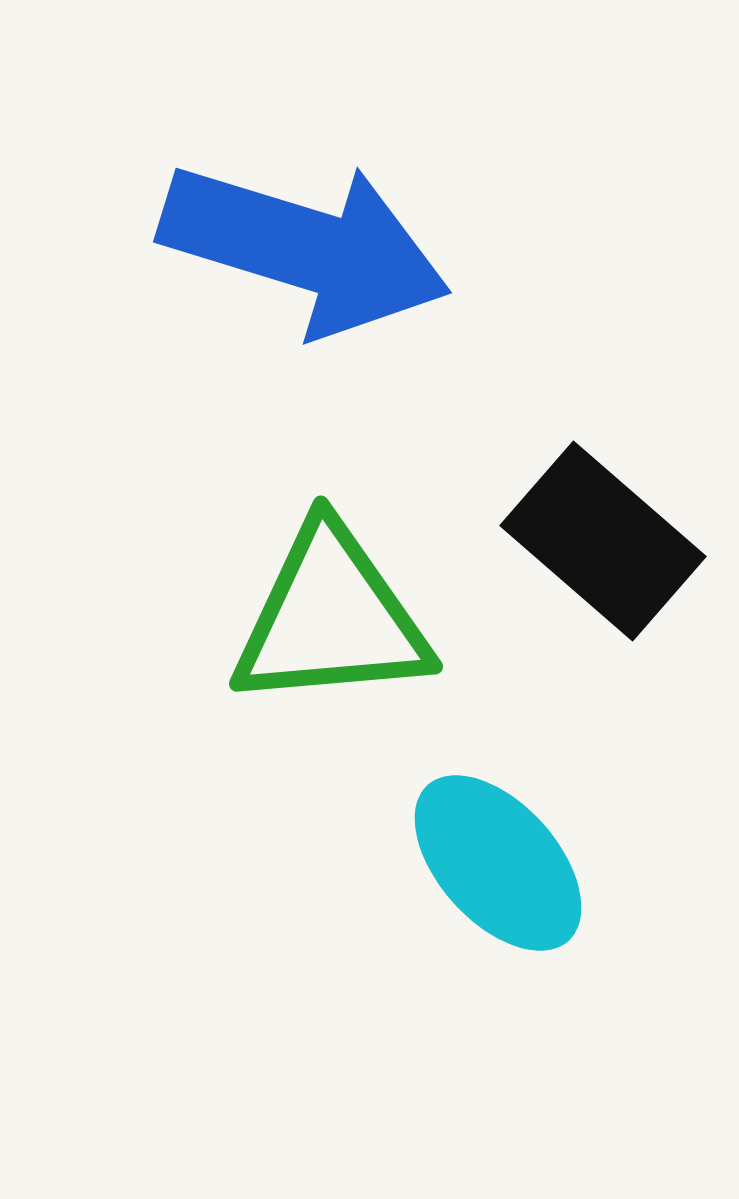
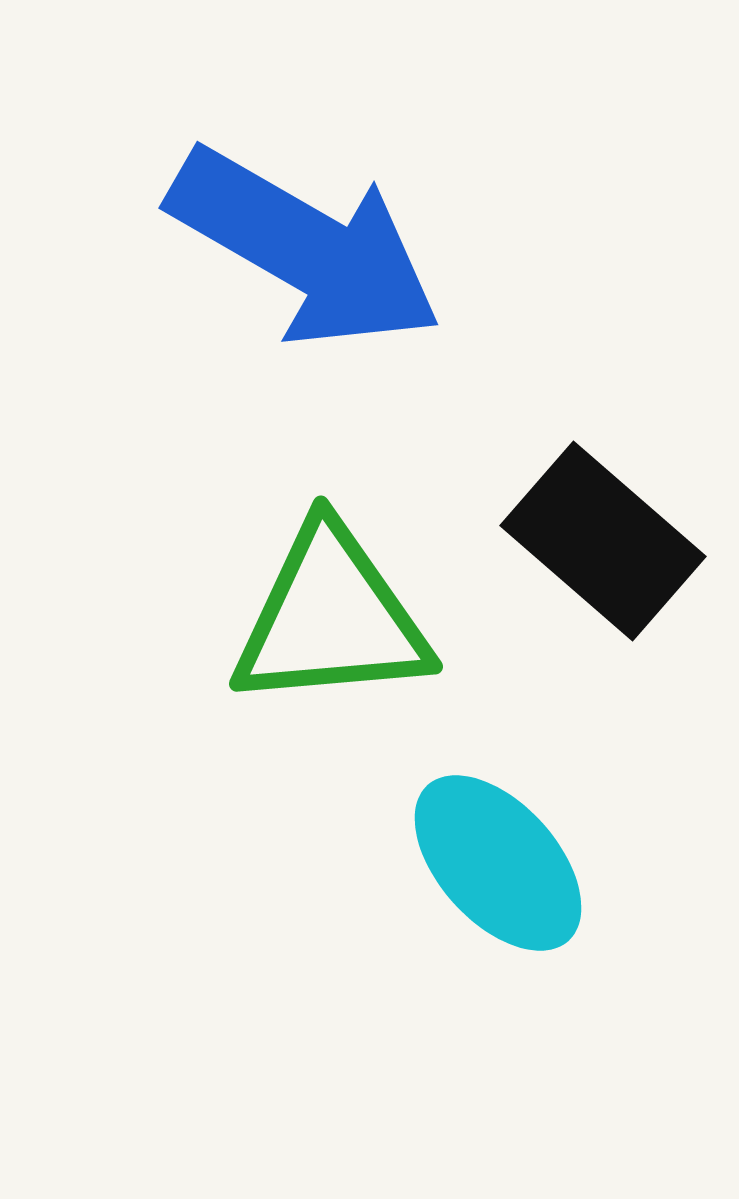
blue arrow: rotated 13 degrees clockwise
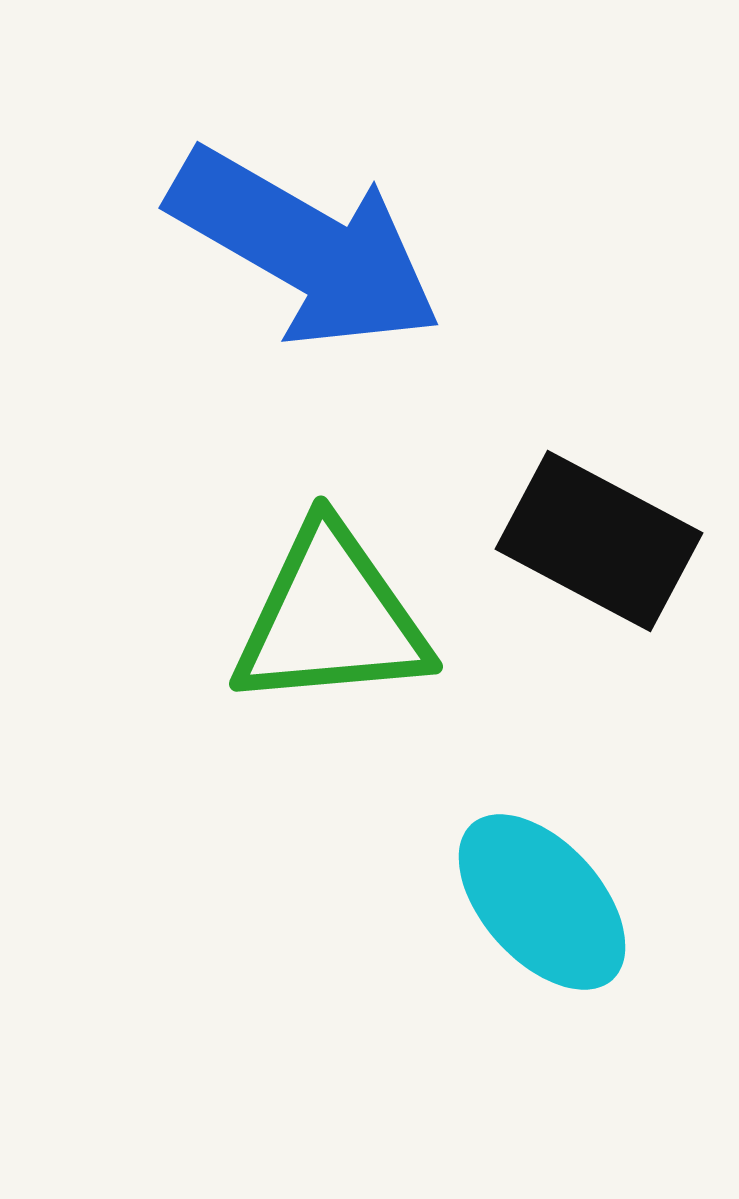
black rectangle: moved 4 px left; rotated 13 degrees counterclockwise
cyan ellipse: moved 44 px right, 39 px down
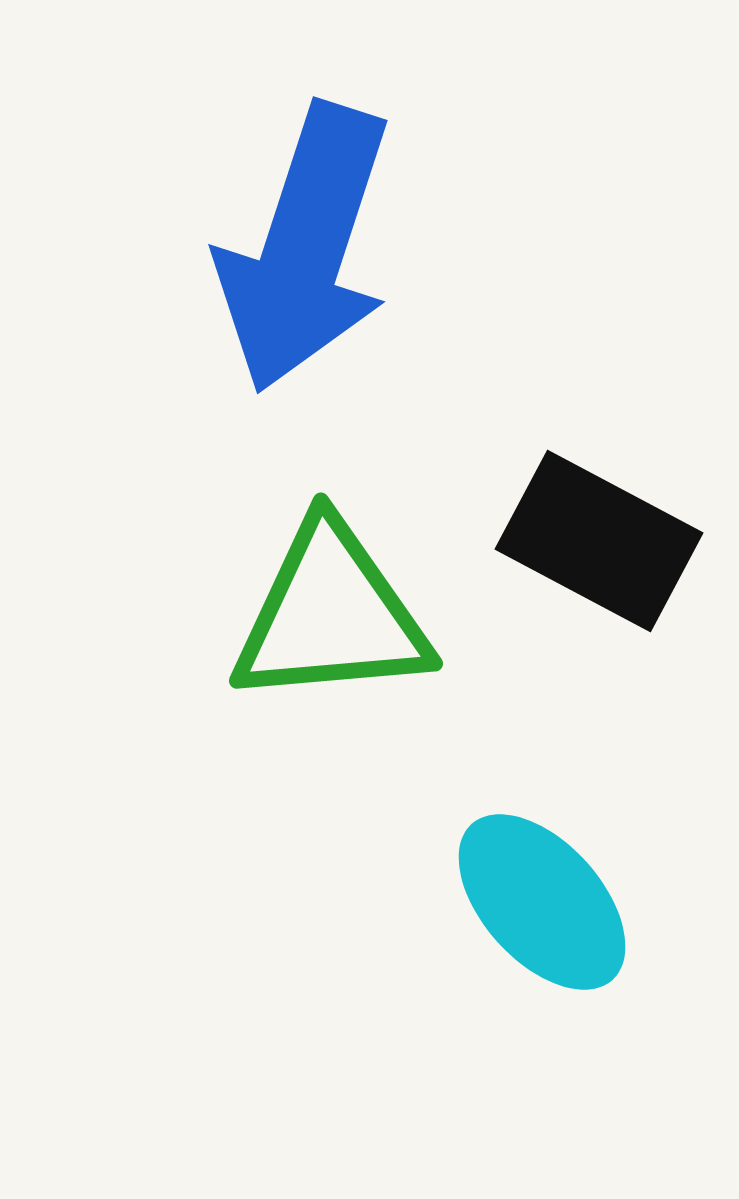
blue arrow: rotated 78 degrees clockwise
green triangle: moved 3 px up
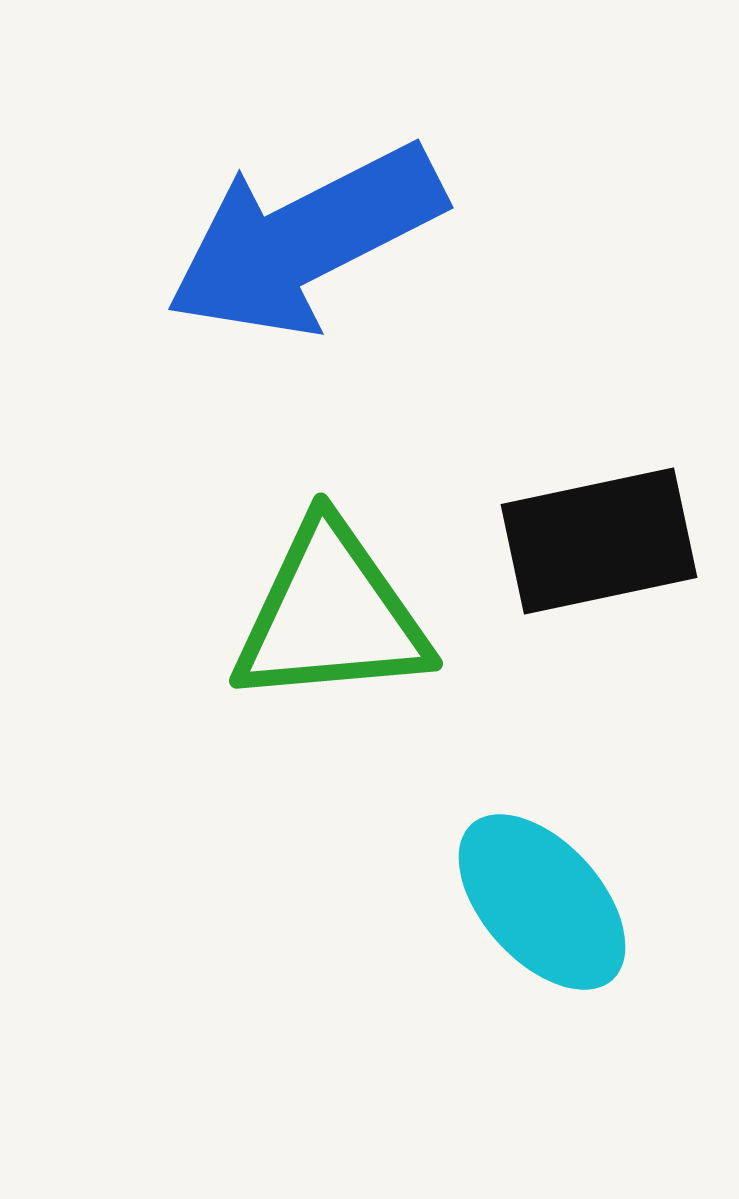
blue arrow: moved 8 px up; rotated 45 degrees clockwise
black rectangle: rotated 40 degrees counterclockwise
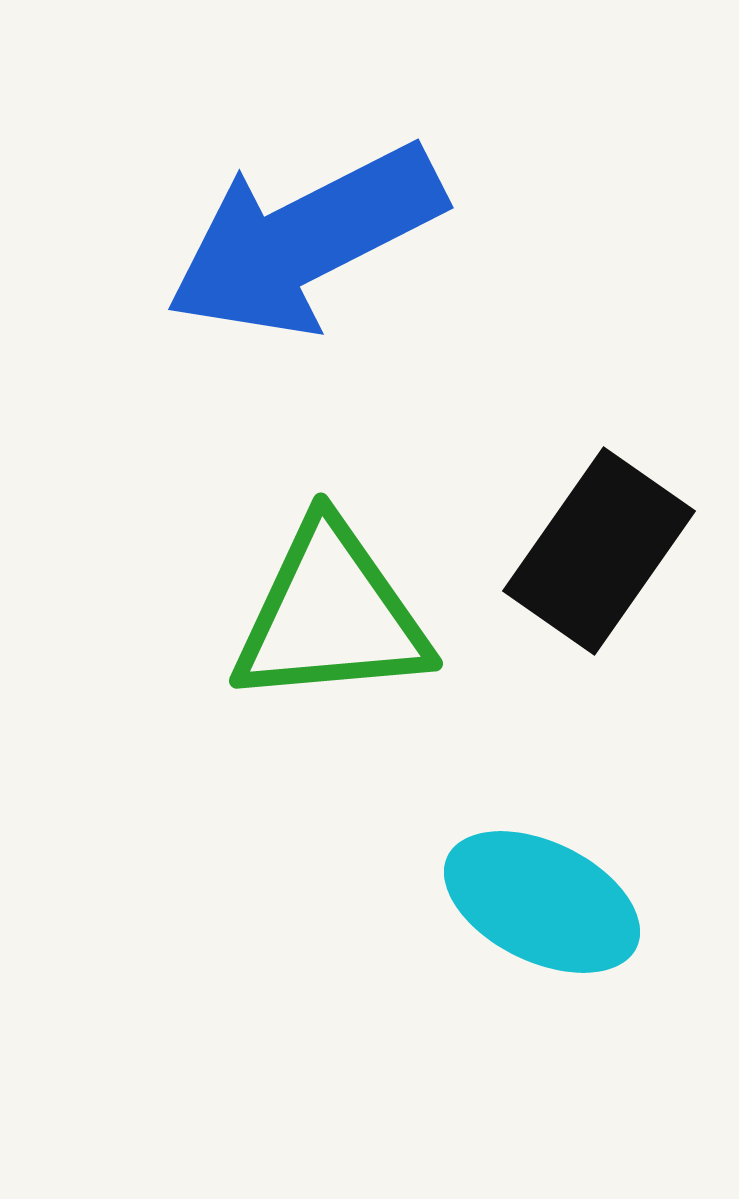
black rectangle: moved 10 px down; rotated 43 degrees counterclockwise
cyan ellipse: rotated 22 degrees counterclockwise
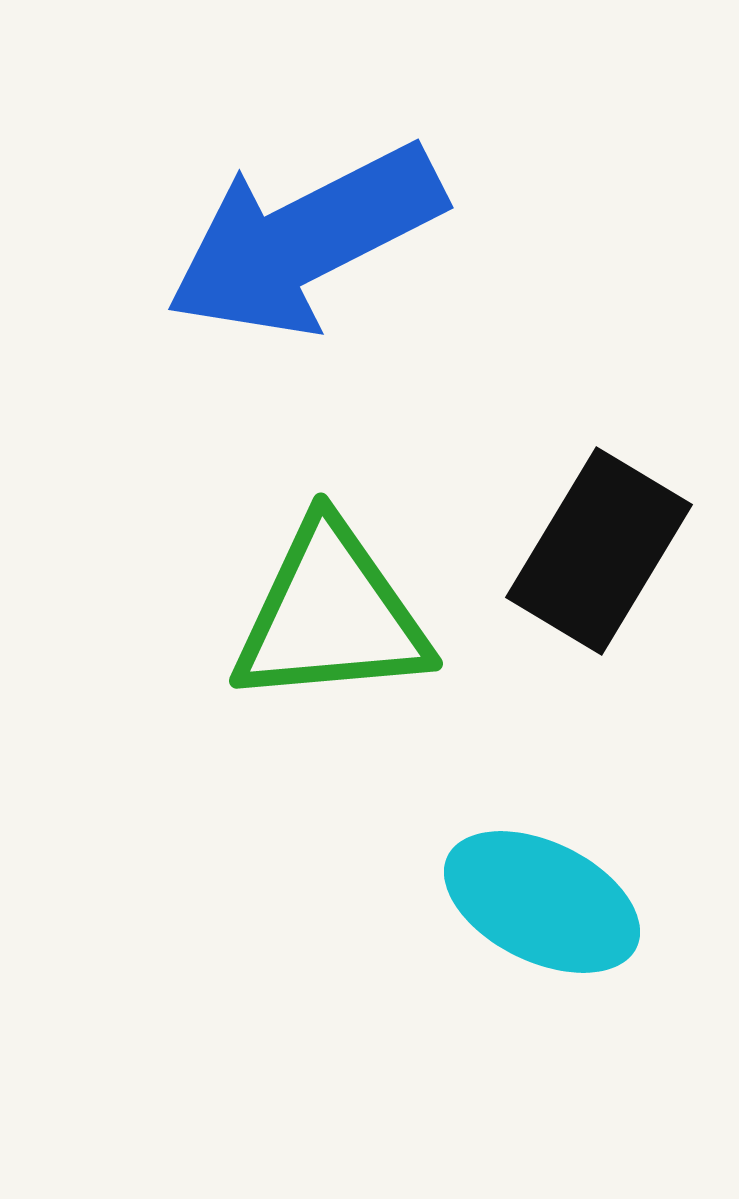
black rectangle: rotated 4 degrees counterclockwise
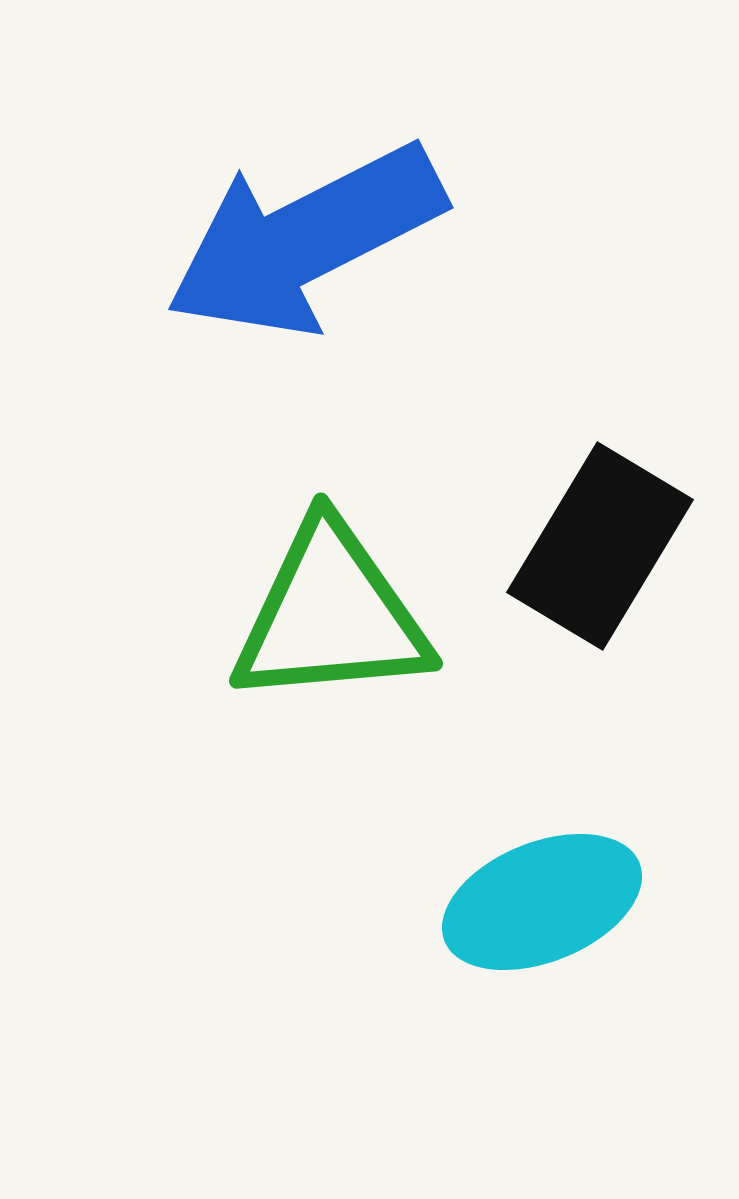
black rectangle: moved 1 px right, 5 px up
cyan ellipse: rotated 48 degrees counterclockwise
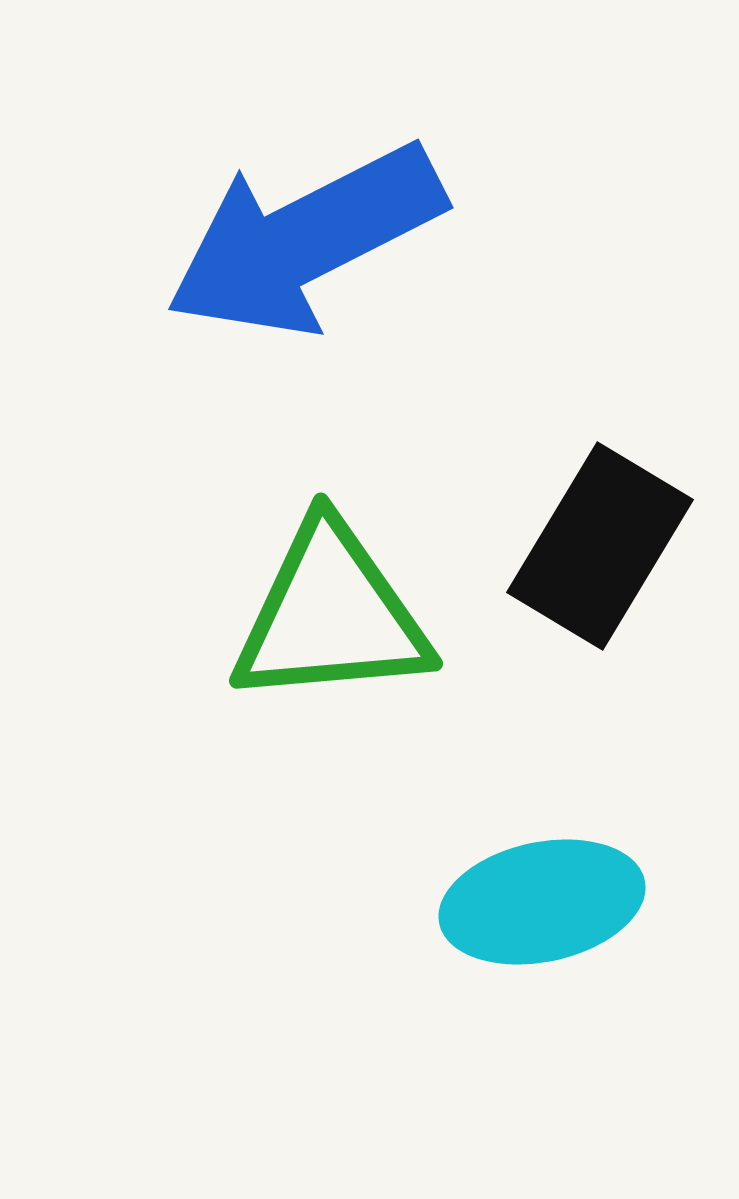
cyan ellipse: rotated 10 degrees clockwise
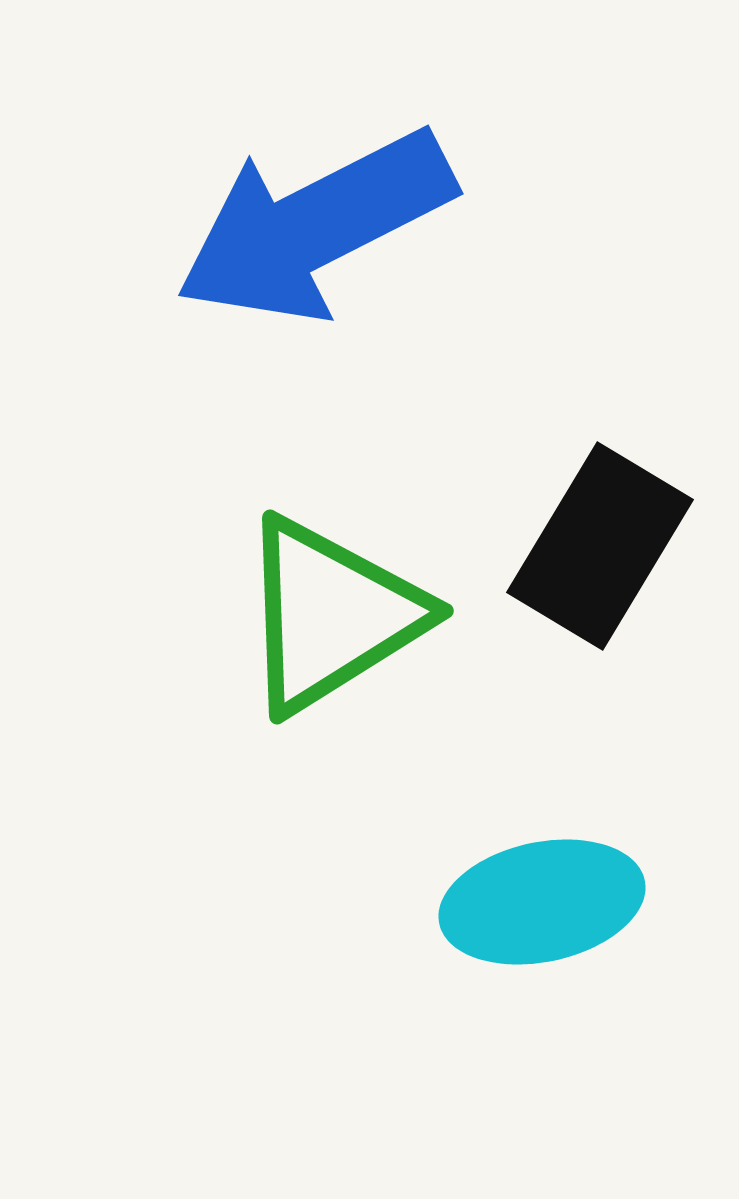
blue arrow: moved 10 px right, 14 px up
green triangle: rotated 27 degrees counterclockwise
